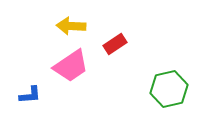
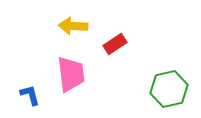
yellow arrow: moved 2 px right
pink trapezoid: moved 8 px down; rotated 63 degrees counterclockwise
blue L-shape: rotated 100 degrees counterclockwise
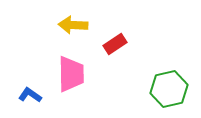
yellow arrow: moved 1 px up
pink trapezoid: rotated 6 degrees clockwise
blue L-shape: rotated 40 degrees counterclockwise
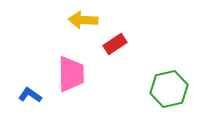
yellow arrow: moved 10 px right, 5 px up
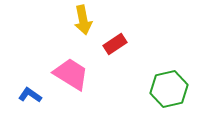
yellow arrow: rotated 104 degrees counterclockwise
pink trapezoid: rotated 57 degrees counterclockwise
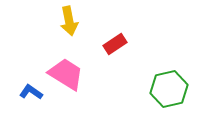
yellow arrow: moved 14 px left, 1 px down
pink trapezoid: moved 5 px left
blue L-shape: moved 1 px right, 3 px up
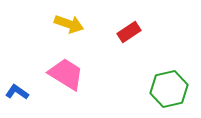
yellow arrow: moved 3 px down; rotated 60 degrees counterclockwise
red rectangle: moved 14 px right, 12 px up
blue L-shape: moved 14 px left
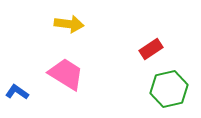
yellow arrow: rotated 12 degrees counterclockwise
red rectangle: moved 22 px right, 17 px down
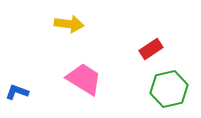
pink trapezoid: moved 18 px right, 5 px down
blue L-shape: rotated 15 degrees counterclockwise
